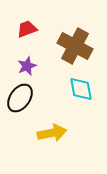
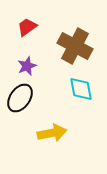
red trapezoid: moved 2 px up; rotated 15 degrees counterclockwise
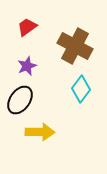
cyan diamond: rotated 48 degrees clockwise
black ellipse: moved 2 px down
yellow arrow: moved 12 px left, 1 px up; rotated 12 degrees clockwise
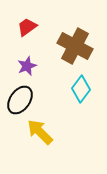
yellow arrow: rotated 136 degrees counterclockwise
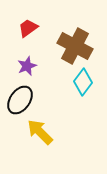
red trapezoid: moved 1 px right, 1 px down
cyan diamond: moved 2 px right, 7 px up
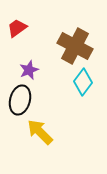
red trapezoid: moved 11 px left
purple star: moved 2 px right, 4 px down
black ellipse: rotated 20 degrees counterclockwise
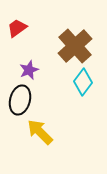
brown cross: rotated 20 degrees clockwise
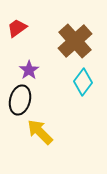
brown cross: moved 5 px up
purple star: rotated 12 degrees counterclockwise
